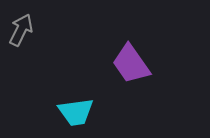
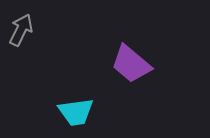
purple trapezoid: rotated 15 degrees counterclockwise
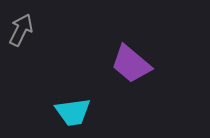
cyan trapezoid: moved 3 px left
